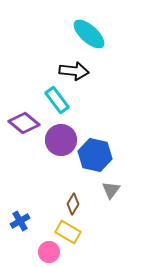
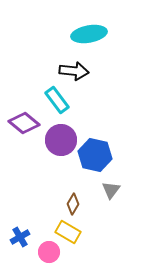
cyan ellipse: rotated 52 degrees counterclockwise
blue cross: moved 16 px down
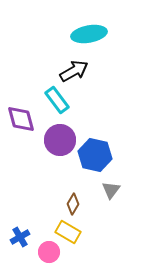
black arrow: rotated 36 degrees counterclockwise
purple diamond: moved 3 px left, 4 px up; rotated 36 degrees clockwise
purple circle: moved 1 px left
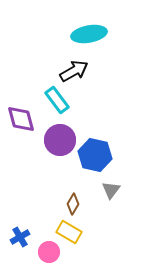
yellow rectangle: moved 1 px right
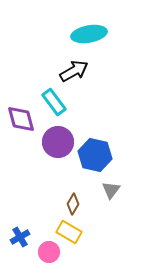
cyan rectangle: moved 3 px left, 2 px down
purple circle: moved 2 px left, 2 px down
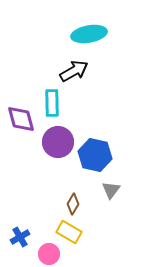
cyan rectangle: moved 2 px left, 1 px down; rotated 36 degrees clockwise
pink circle: moved 2 px down
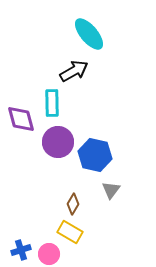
cyan ellipse: rotated 60 degrees clockwise
yellow rectangle: moved 1 px right
blue cross: moved 1 px right, 13 px down; rotated 12 degrees clockwise
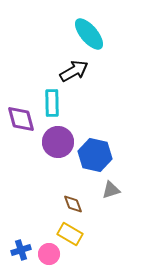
gray triangle: rotated 36 degrees clockwise
brown diamond: rotated 50 degrees counterclockwise
yellow rectangle: moved 2 px down
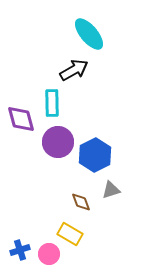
black arrow: moved 1 px up
blue hexagon: rotated 20 degrees clockwise
brown diamond: moved 8 px right, 2 px up
blue cross: moved 1 px left
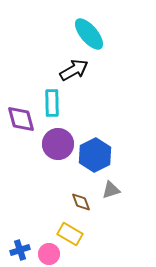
purple circle: moved 2 px down
